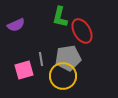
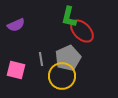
green L-shape: moved 9 px right
red ellipse: rotated 15 degrees counterclockwise
gray pentagon: rotated 15 degrees counterclockwise
pink square: moved 8 px left; rotated 30 degrees clockwise
yellow circle: moved 1 px left
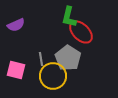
red ellipse: moved 1 px left, 1 px down
gray pentagon: rotated 15 degrees counterclockwise
yellow circle: moved 9 px left
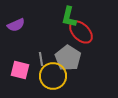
pink square: moved 4 px right
